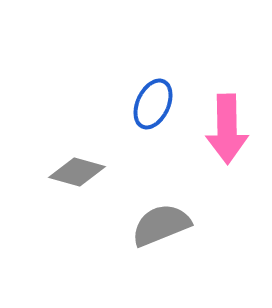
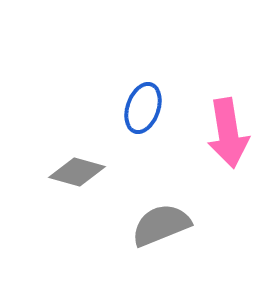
blue ellipse: moved 10 px left, 4 px down; rotated 6 degrees counterclockwise
pink arrow: moved 1 px right, 4 px down; rotated 8 degrees counterclockwise
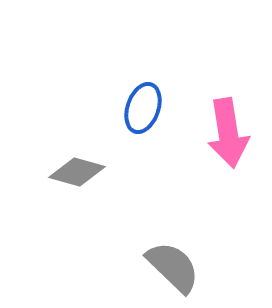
gray semicircle: moved 12 px right, 42 px down; rotated 66 degrees clockwise
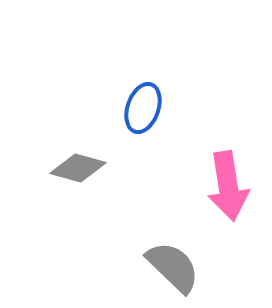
pink arrow: moved 53 px down
gray diamond: moved 1 px right, 4 px up
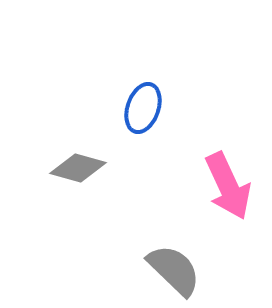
pink arrow: rotated 16 degrees counterclockwise
gray semicircle: moved 1 px right, 3 px down
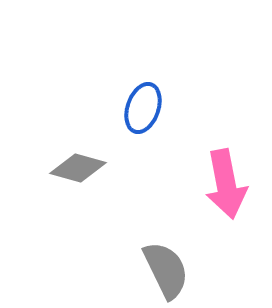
pink arrow: moved 2 px left, 2 px up; rotated 14 degrees clockwise
gray semicircle: moved 8 px left; rotated 20 degrees clockwise
